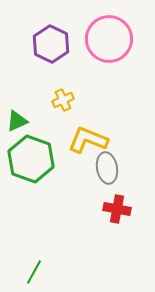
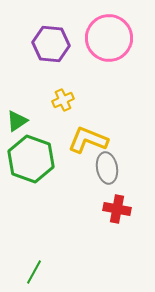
pink circle: moved 1 px up
purple hexagon: rotated 21 degrees counterclockwise
green triangle: rotated 10 degrees counterclockwise
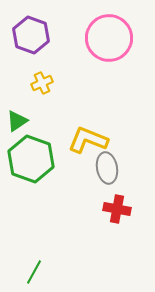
purple hexagon: moved 20 px left, 9 px up; rotated 15 degrees clockwise
yellow cross: moved 21 px left, 17 px up
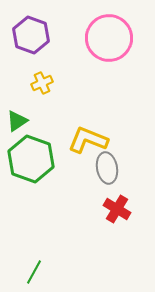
red cross: rotated 20 degrees clockwise
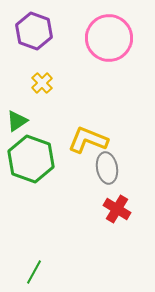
purple hexagon: moved 3 px right, 4 px up
yellow cross: rotated 20 degrees counterclockwise
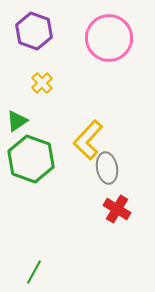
yellow L-shape: rotated 69 degrees counterclockwise
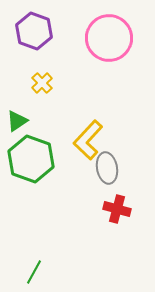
red cross: rotated 16 degrees counterclockwise
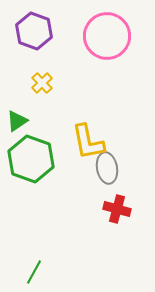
pink circle: moved 2 px left, 2 px up
yellow L-shape: moved 2 px down; rotated 54 degrees counterclockwise
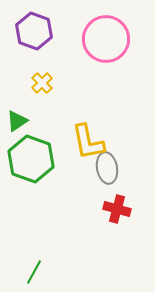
pink circle: moved 1 px left, 3 px down
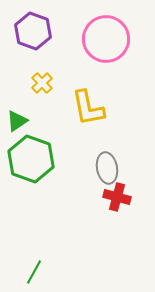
purple hexagon: moved 1 px left
yellow L-shape: moved 34 px up
red cross: moved 12 px up
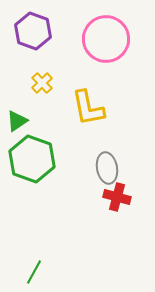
green hexagon: moved 1 px right
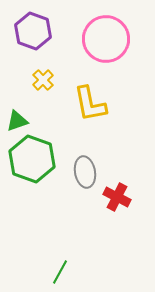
yellow cross: moved 1 px right, 3 px up
yellow L-shape: moved 2 px right, 4 px up
green triangle: rotated 15 degrees clockwise
gray ellipse: moved 22 px left, 4 px down
red cross: rotated 12 degrees clockwise
green line: moved 26 px right
